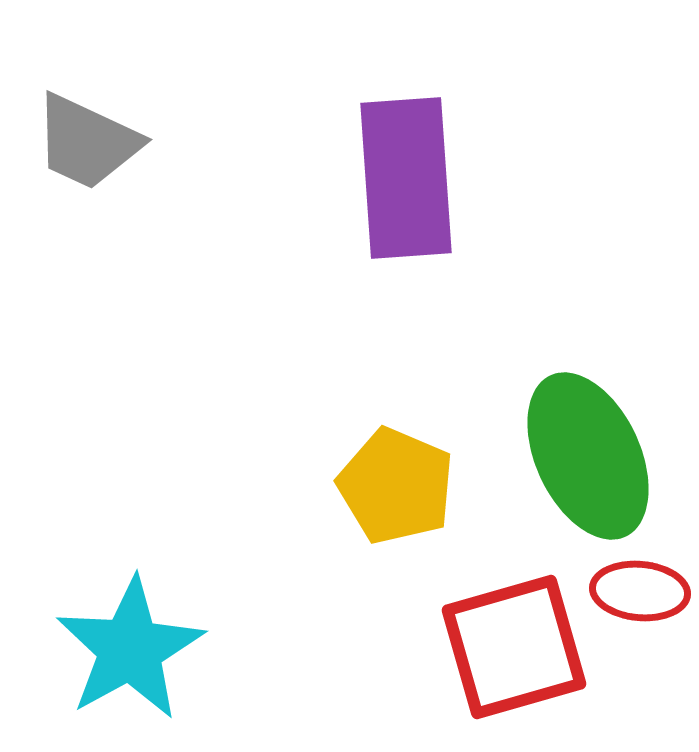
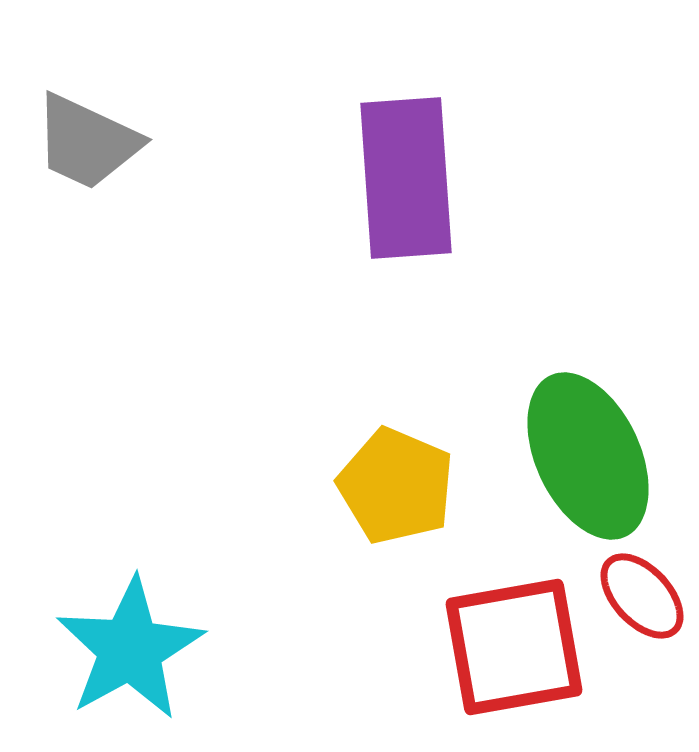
red ellipse: moved 2 px right, 5 px down; rotated 42 degrees clockwise
red square: rotated 6 degrees clockwise
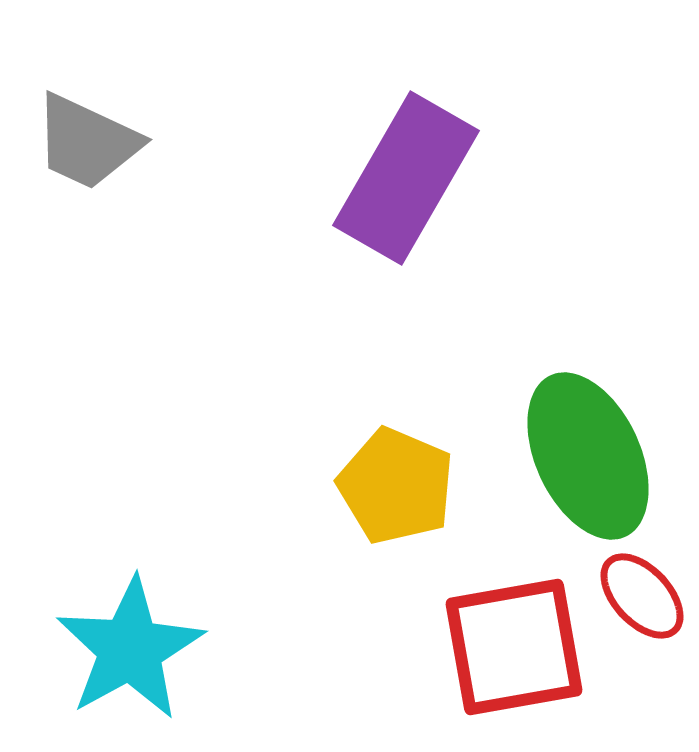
purple rectangle: rotated 34 degrees clockwise
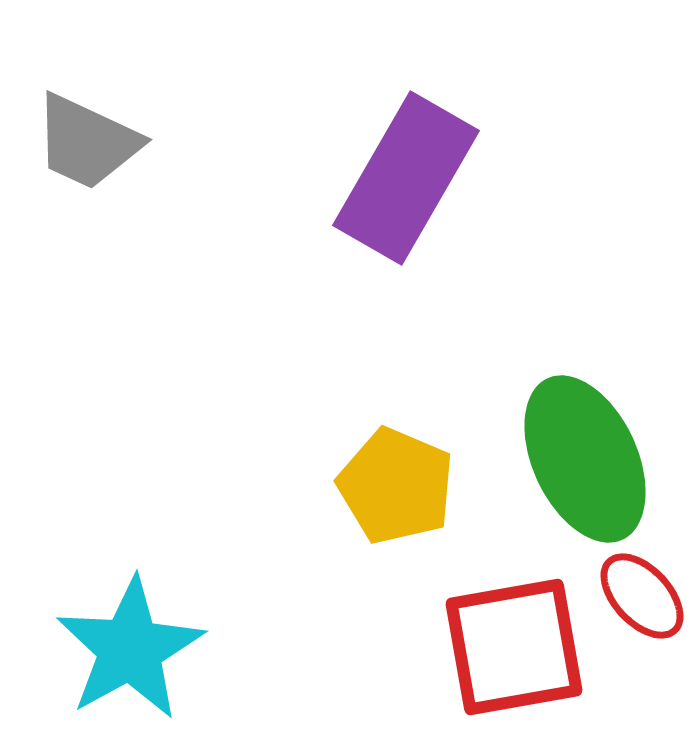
green ellipse: moved 3 px left, 3 px down
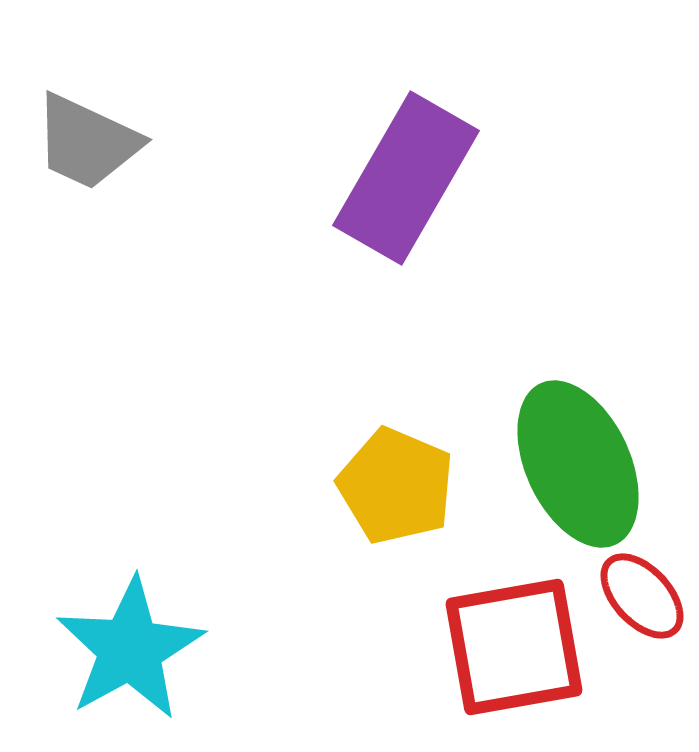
green ellipse: moved 7 px left, 5 px down
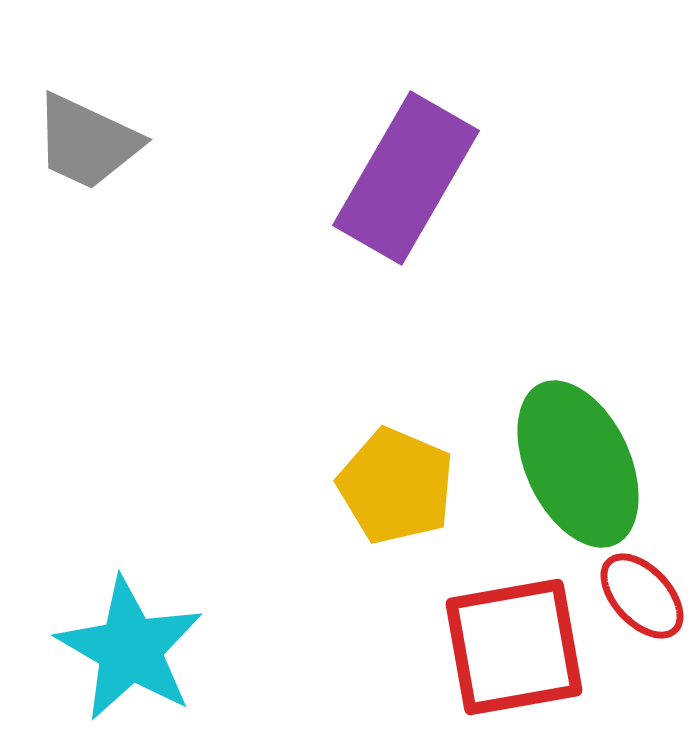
cyan star: rotated 13 degrees counterclockwise
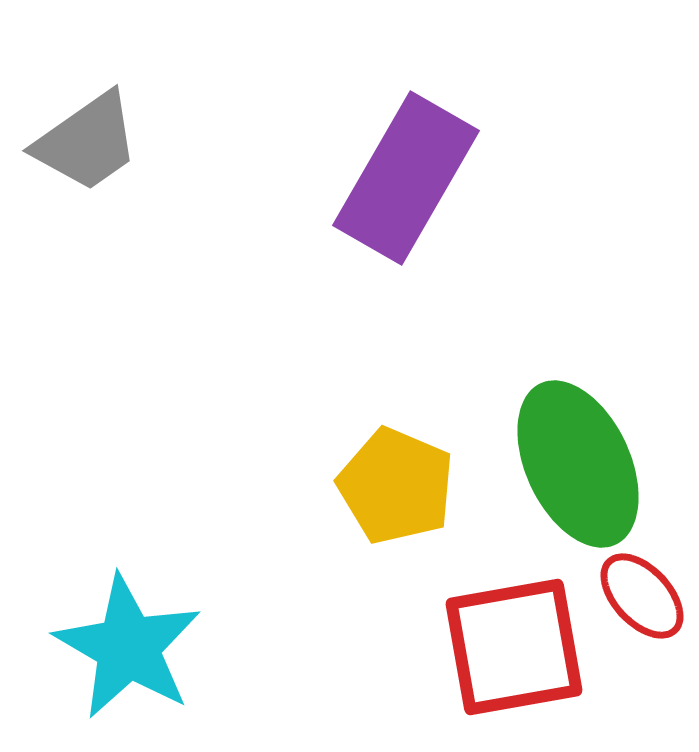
gray trapezoid: rotated 60 degrees counterclockwise
cyan star: moved 2 px left, 2 px up
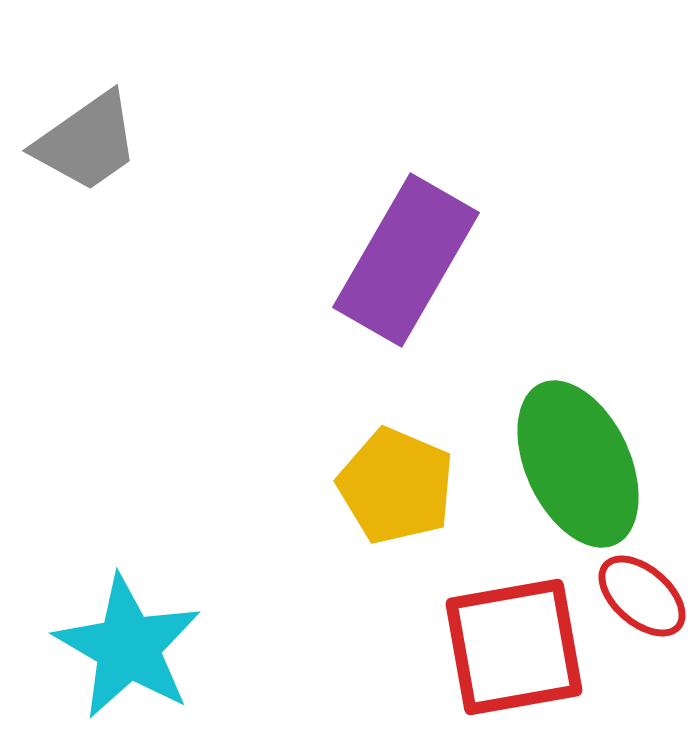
purple rectangle: moved 82 px down
red ellipse: rotated 6 degrees counterclockwise
